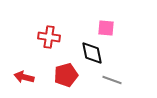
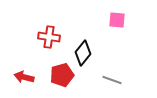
pink square: moved 11 px right, 8 px up
black diamond: moved 9 px left; rotated 50 degrees clockwise
red pentagon: moved 4 px left
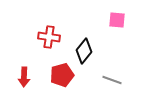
black diamond: moved 1 px right, 2 px up
red arrow: rotated 102 degrees counterclockwise
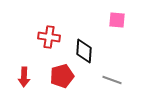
black diamond: rotated 35 degrees counterclockwise
red pentagon: moved 1 px down
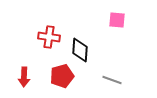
black diamond: moved 4 px left, 1 px up
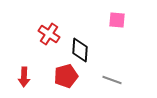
red cross: moved 3 px up; rotated 25 degrees clockwise
red pentagon: moved 4 px right
